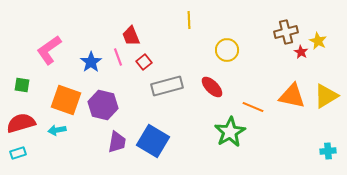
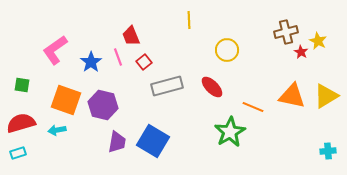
pink L-shape: moved 6 px right
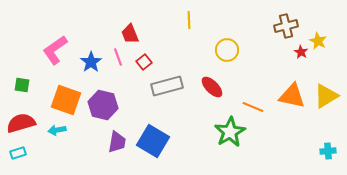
brown cross: moved 6 px up
red trapezoid: moved 1 px left, 2 px up
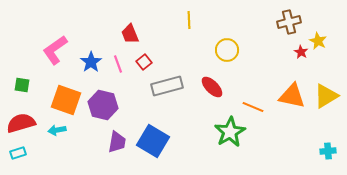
brown cross: moved 3 px right, 4 px up
pink line: moved 7 px down
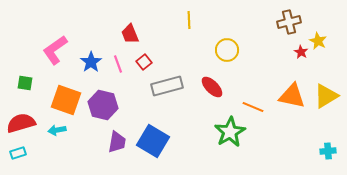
green square: moved 3 px right, 2 px up
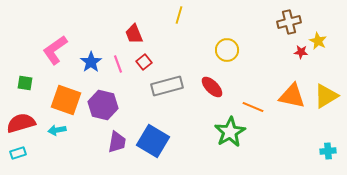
yellow line: moved 10 px left, 5 px up; rotated 18 degrees clockwise
red trapezoid: moved 4 px right
red star: rotated 24 degrees counterclockwise
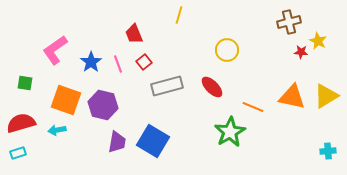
orange triangle: moved 1 px down
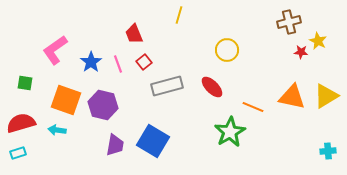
cyan arrow: rotated 18 degrees clockwise
purple trapezoid: moved 2 px left, 3 px down
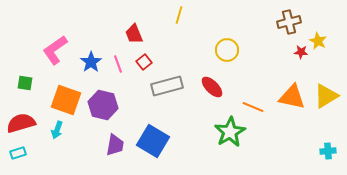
cyan arrow: rotated 78 degrees counterclockwise
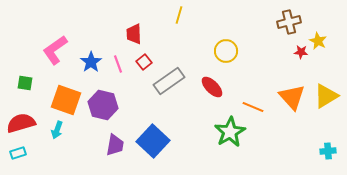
red trapezoid: rotated 20 degrees clockwise
yellow circle: moved 1 px left, 1 px down
gray rectangle: moved 2 px right, 5 px up; rotated 20 degrees counterclockwise
orange triangle: rotated 36 degrees clockwise
blue square: rotated 12 degrees clockwise
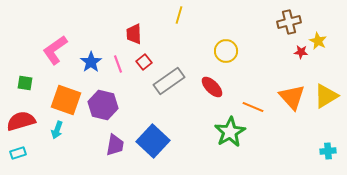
red semicircle: moved 2 px up
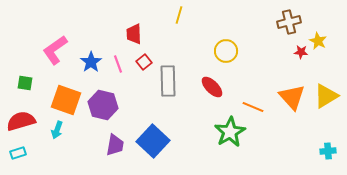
gray rectangle: moved 1 px left; rotated 56 degrees counterclockwise
